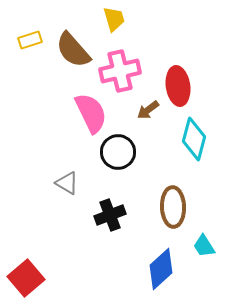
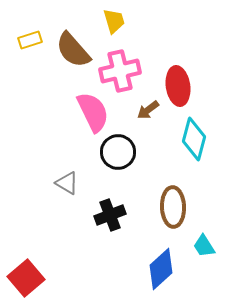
yellow trapezoid: moved 2 px down
pink semicircle: moved 2 px right, 1 px up
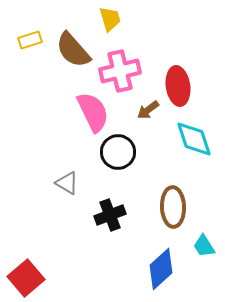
yellow trapezoid: moved 4 px left, 2 px up
cyan diamond: rotated 33 degrees counterclockwise
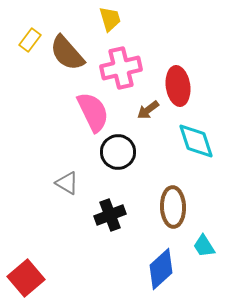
yellow rectangle: rotated 35 degrees counterclockwise
brown semicircle: moved 6 px left, 3 px down
pink cross: moved 1 px right, 3 px up
cyan diamond: moved 2 px right, 2 px down
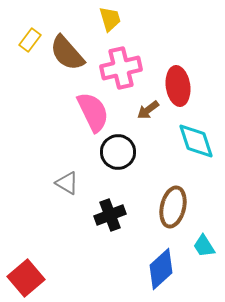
brown ellipse: rotated 15 degrees clockwise
